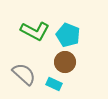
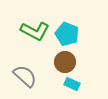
cyan pentagon: moved 1 px left, 1 px up
gray semicircle: moved 1 px right, 2 px down
cyan rectangle: moved 18 px right
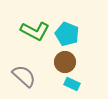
gray semicircle: moved 1 px left
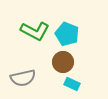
brown circle: moved 2 px left
gray semicircle: moved 1 px left, 2 px down; rotated 125 degrees clockwise
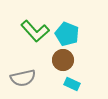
green L-shape: rotated 20 degrees clockwise
brown circle: moved 2 px up
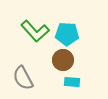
cyan pentagon: rotated 20 degrees counterclockwise
gray semicircle: rotated 75 degrees clockwise
cyan rectangle: moved 2 px up; rotated 21 degrees counterclockwise
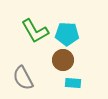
green L-shape: rotated 12 degrees clockwise
cyan rectangle: moved 1 px right, 1 px down
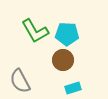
gray semicircle: moved 3 px left, 3 px down
cyan rectangle: moved 5 px down; rotated 21 degrees counterclockwise
